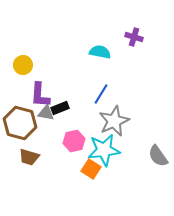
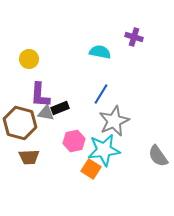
yellow circle: moved 6 px right, 6 px up
brown trapezoid: rotated 20 degrees counterclockwise
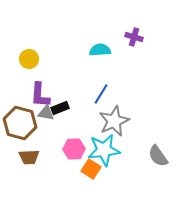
cyan semicircle: moved 2 px up; rotated 15 degrees counterclockwise
pink hexagon: moved 8 px down; rotated 10 degrees clockwise
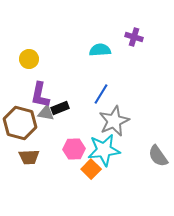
purple L-shape: rotated 8 degrees clockwise
orange square: rotated 12 degrees clockwise
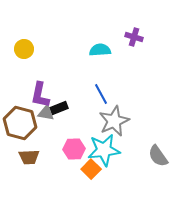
yellow circle: moved 5 px left, 10 px up
blue line: rotated 60 degrees counterclockwise
black rectangle: moved 1 px left
